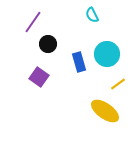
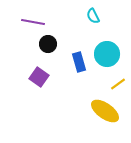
cyan semicircle: moved 1 px right, 1 px down
purple line: rotated 65 degrees clockwise
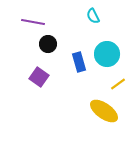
yellow ellipse: moved 1 px left
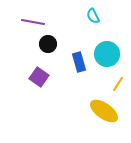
yellow line: rotated 21 degrees counterclockwise
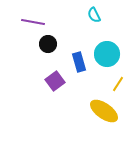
cyan semicircle: moved 1 px right, 1 px up
purple square: moved 16 px right, 4 px down; rotated 18 degrees clockwise
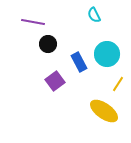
blue rectangle: rotated 12 degrees counterclockwise
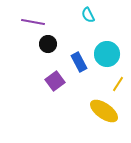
cyan semicircle: moved 6 px left
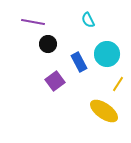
cyan semicircle: moved 5 px down
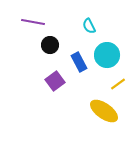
cyan semicircle: moved 1 px right, 6 px down
black circle: moved 2 px right, 1 px down
cyan circle: moved 1 px down
yellow line: rotated 21 degrees clockwise
